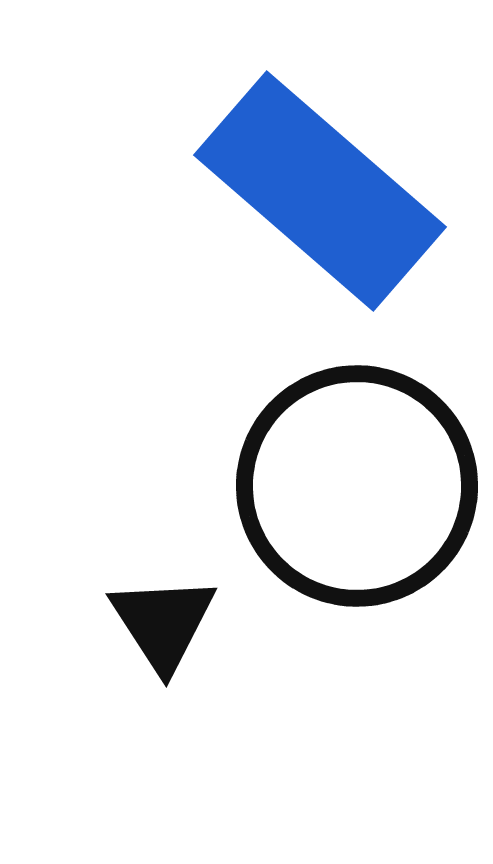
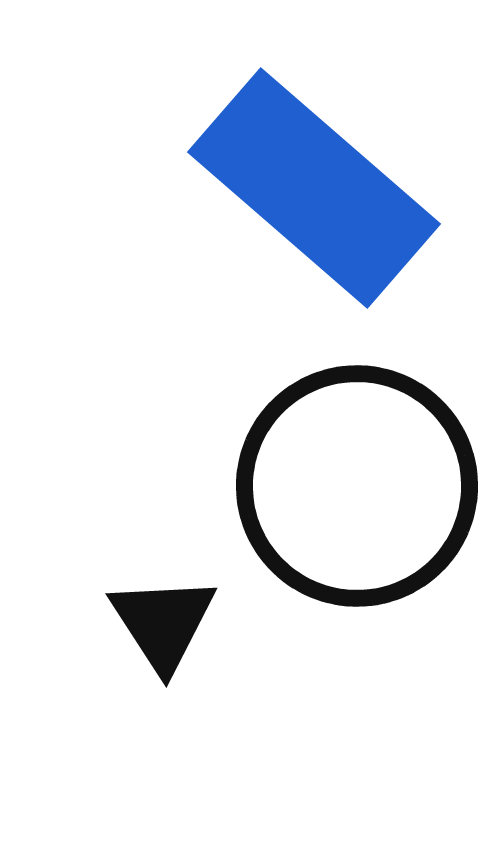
blue rectangle: moved 6 px left, 3 px up
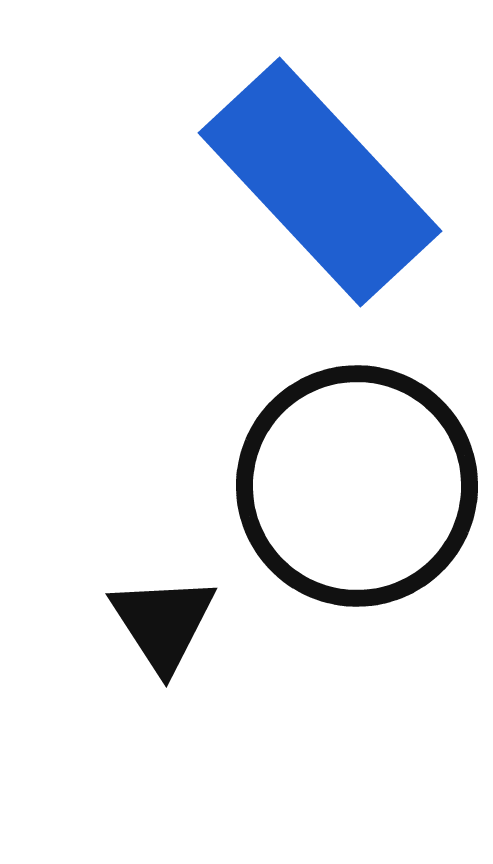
blue rectangle: moved 6 px right, 6 px up; rotated 6 degrees clockwise
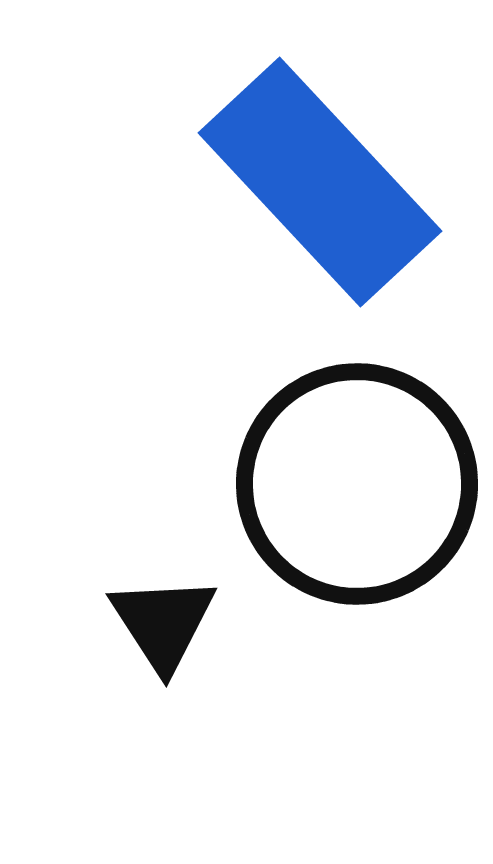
black circle: moved 2 px up
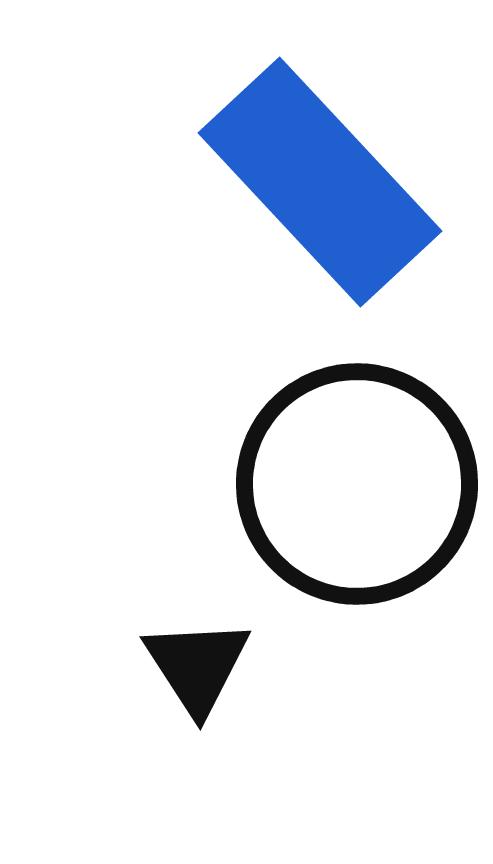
black triangle: moved 34 px right, 43 px down
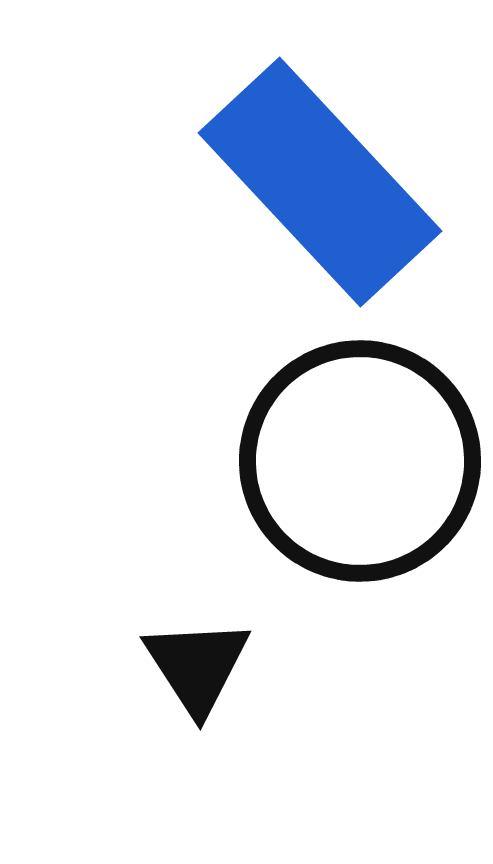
black circle: moved 3 px right, 23 px up
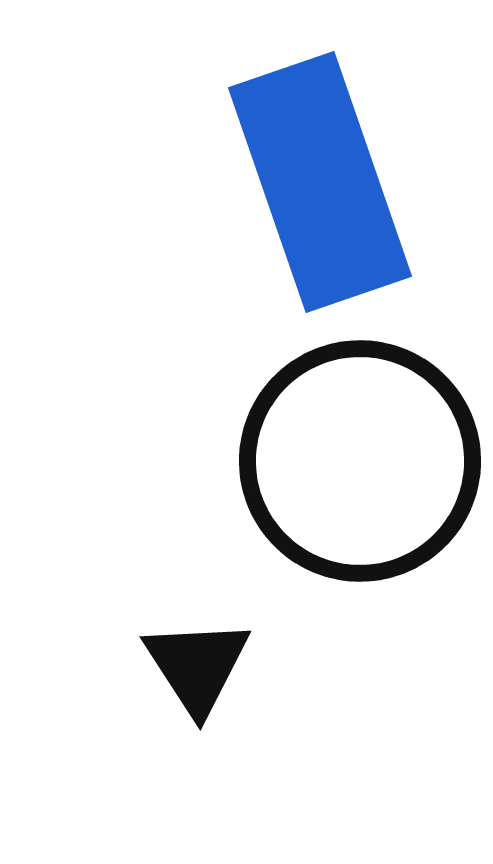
blue rectangle: rotated 24 degrees clockwise
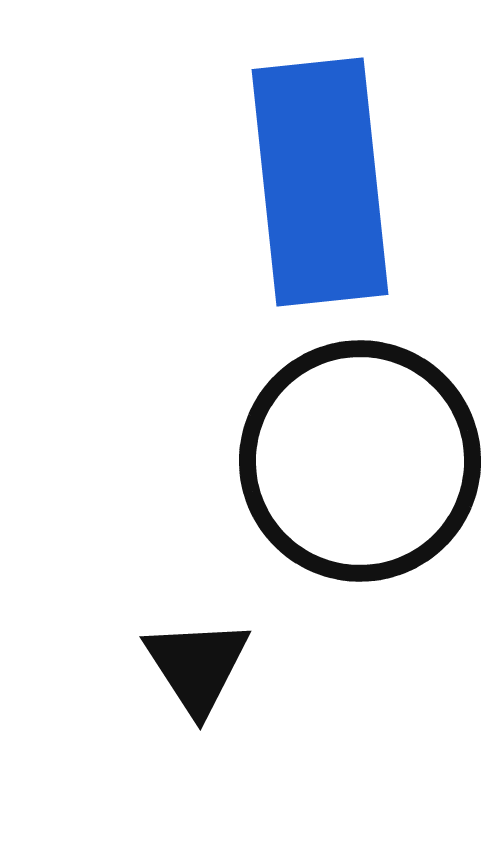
blue rectangle: rotated 13 degrees clockwise
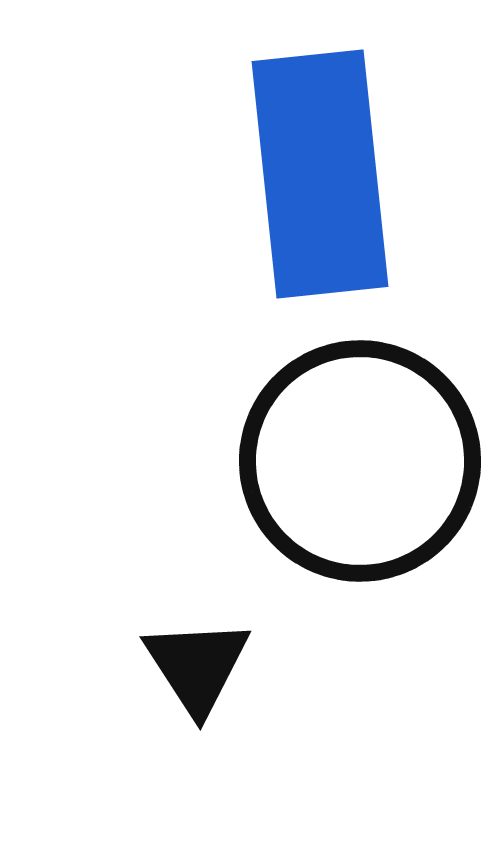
blue rectangle: moved 8 px up
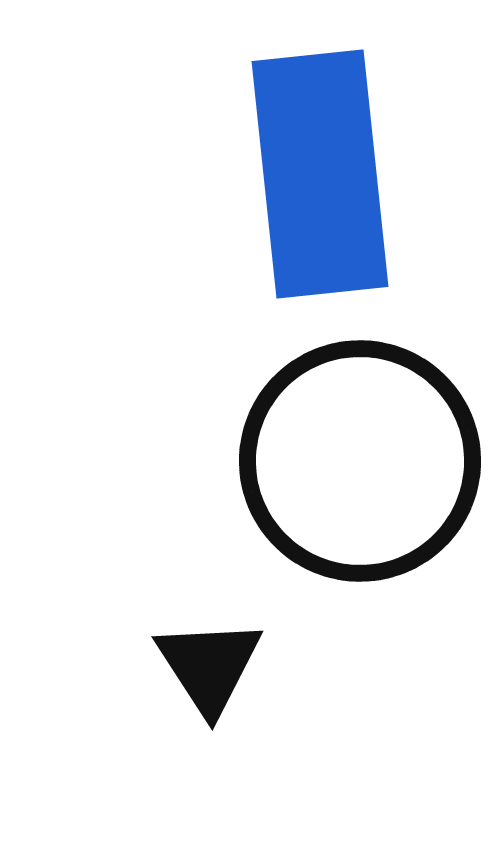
black triangle: moved 12 px right
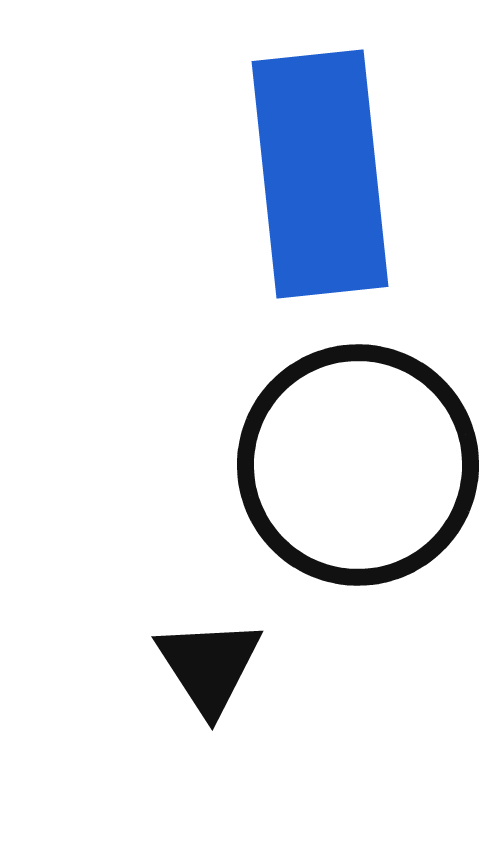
black circle: moved 2 px left, 4 px down
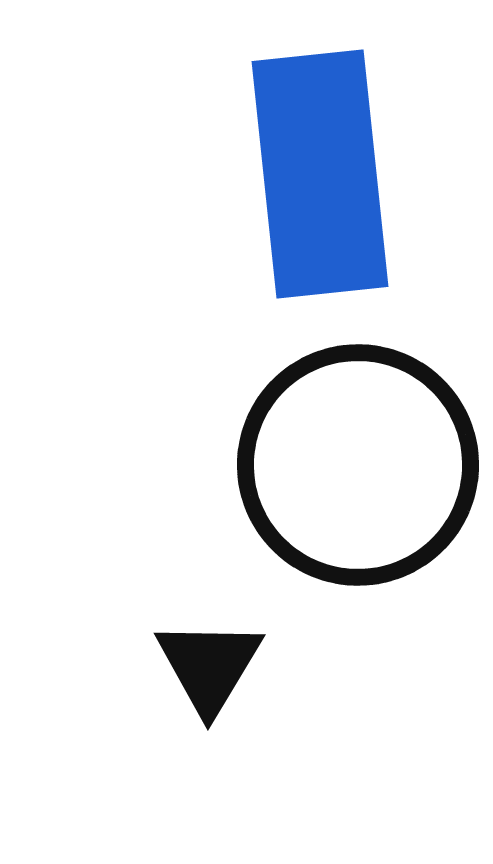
black triangle: rotated 4 degrees clockwise
